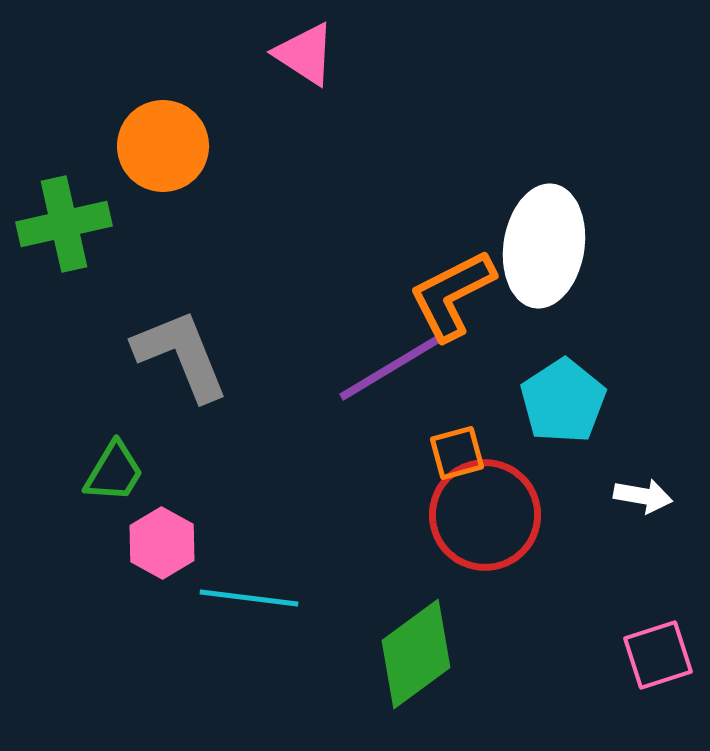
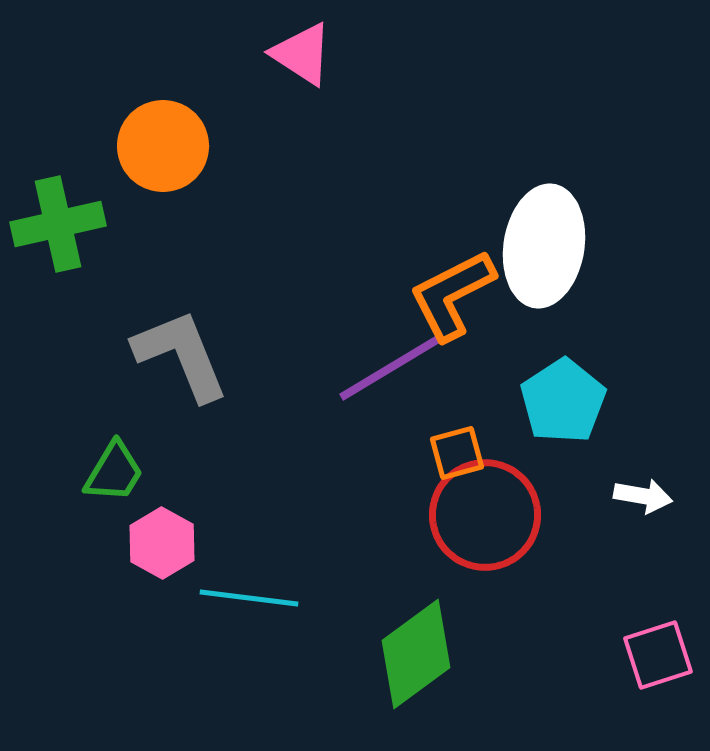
pink triangle: moved 3 px left
green cross: moved 6 px left
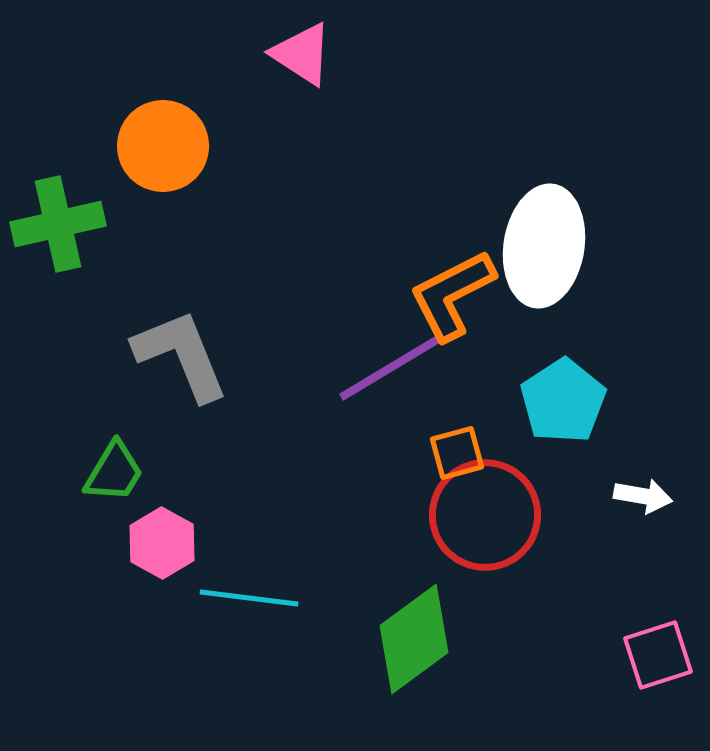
green diamond: moved 2 px left, 15 px up
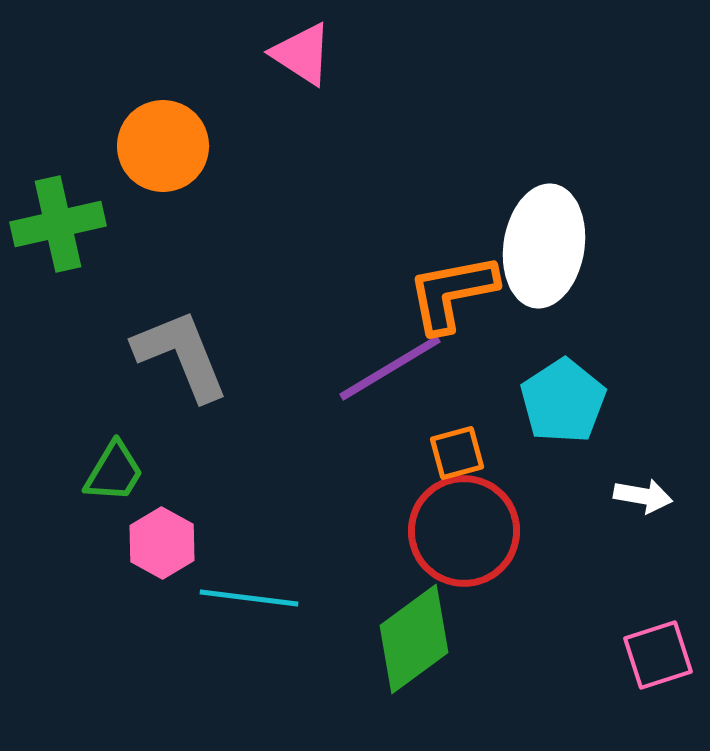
orange L-shape: moved 2 px up; rotated 16 degrees clockwise
red circle: moved 21 px left, 16 px down
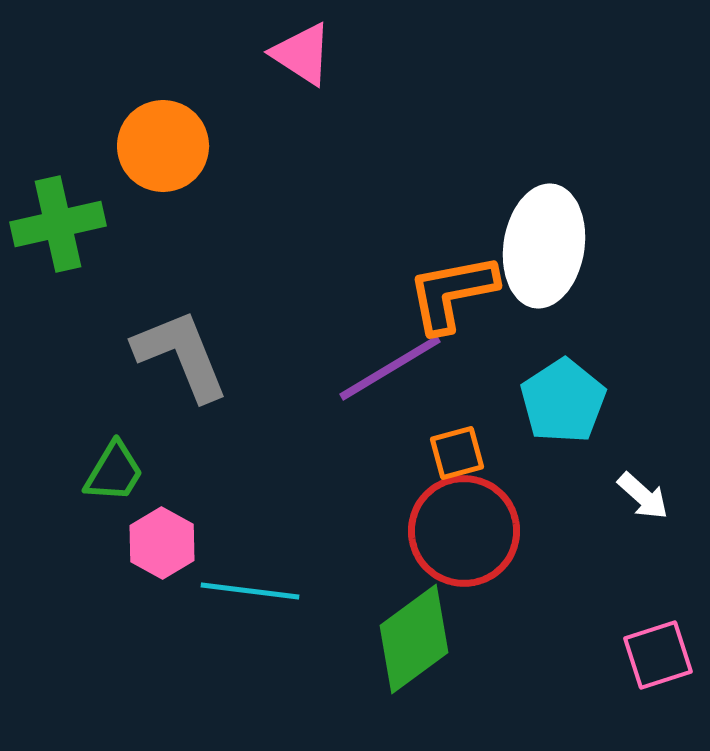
white arrow: rotated 32 degrees clockwise
cyan line: moved 1 px right, 7 px up
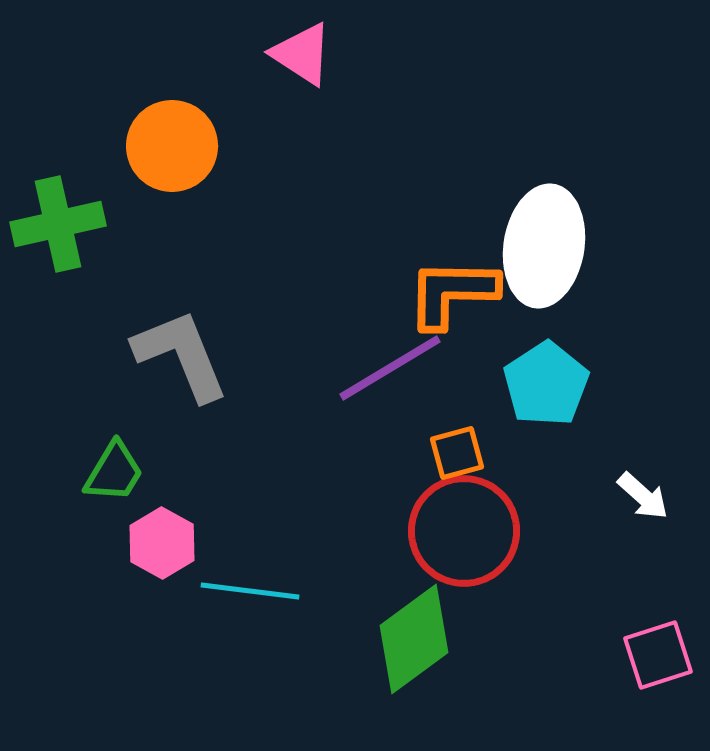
orange circle: moved 9 px right
orange L-shape: rotated 12 degrees clockwise
cyan pentagon: moved 17 px left, 17 px up
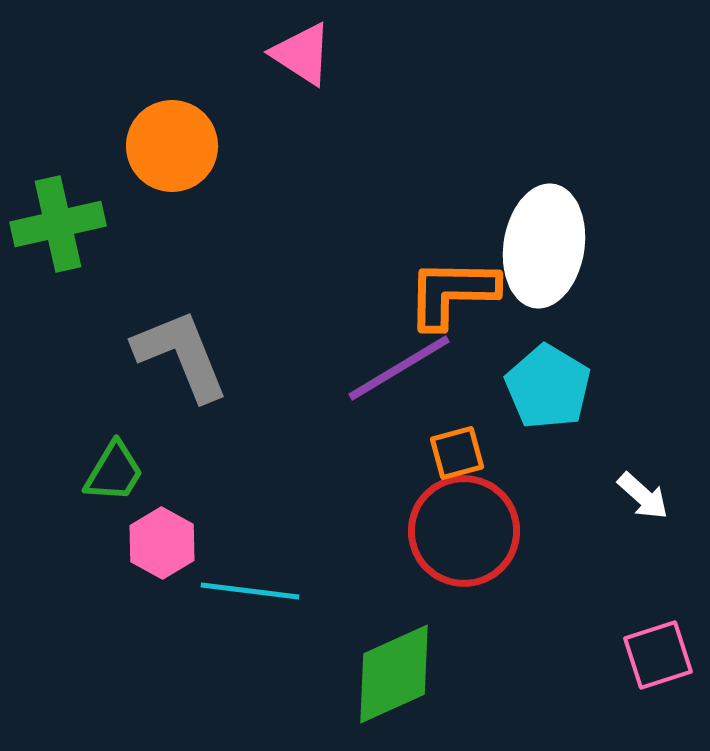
purple line: moved 9 px right
cyan pentagon: moved 2 px right, 3 px down; rotated 8 degrees counterclockwise
green diamond: moved 20 px left, 35 px down; rotated 12 degrees clockwise
